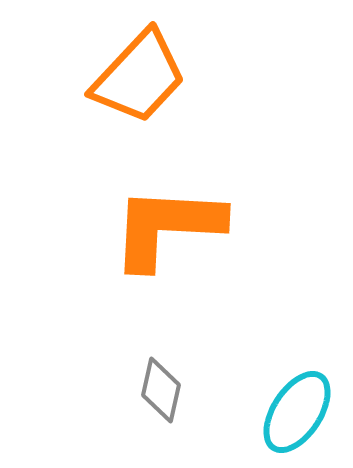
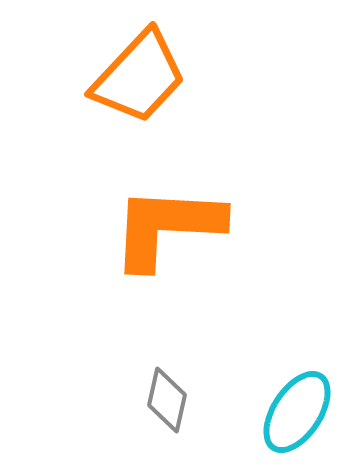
gray diamond: moved 6 px right, 10 px down
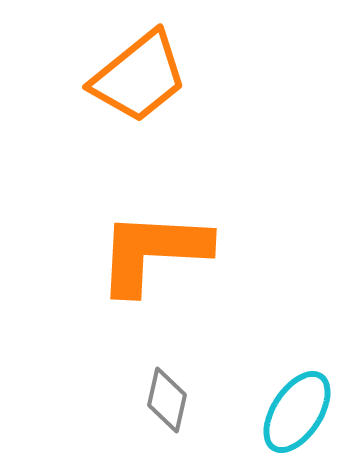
orange trapezoid: rotated 8 degrees clockwise
orange L-shape: moved 14 px left, 25 px down
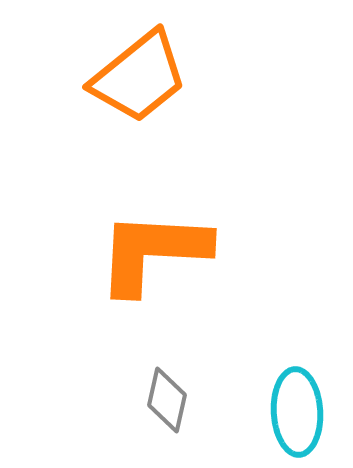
cyan ellipse: rotated 36 degrees counterclockwise
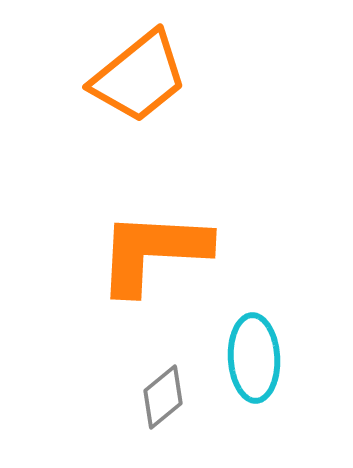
gray diamond: moved 4 px left, 3 px up; rotated 38 degrees clockwise
cyan ellipse: moved 43 px left, 54 px up
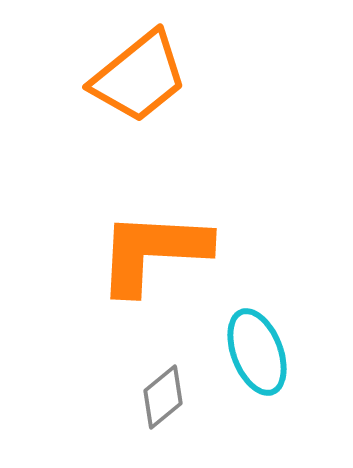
cyan ellipse: moved 3 px right, 6 px up; rotated 18 degrees counterclockwise
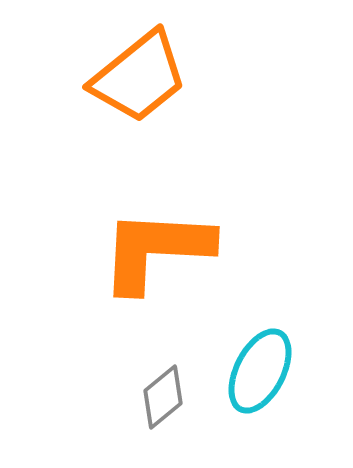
orange L-shape: moved 3 px right, 2 px up
cyan ellipse: moved 3 px right, 19 px down; rotated 48 degrees clockwise
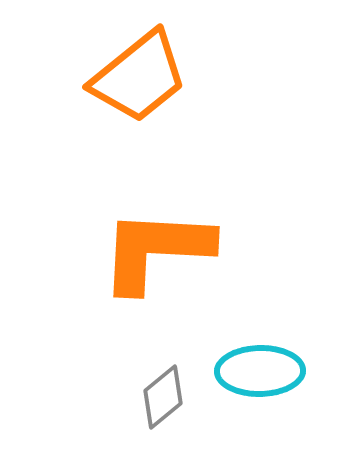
cyan ellipse: rotated 62 degrees clockwise
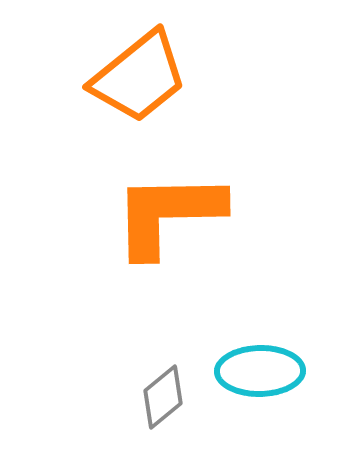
orange L-shape: moved 12 px right, 36 px up; rotated 4 degrees counterclockwise
